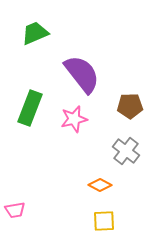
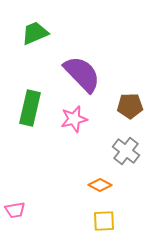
purple semicircle: rotated 6 degrees counterclockwise
green rectangle: rotated 8 degrees counterclockwise
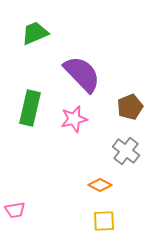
brown pentagon: moved 1 px down; rotated 20 degrees counterclockwise
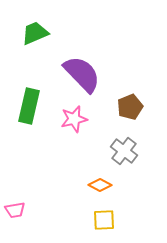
green rectangle: moved 1 px left, 2 px up
gray cross: moved 2 px left
yellow square: moved 1 px up
